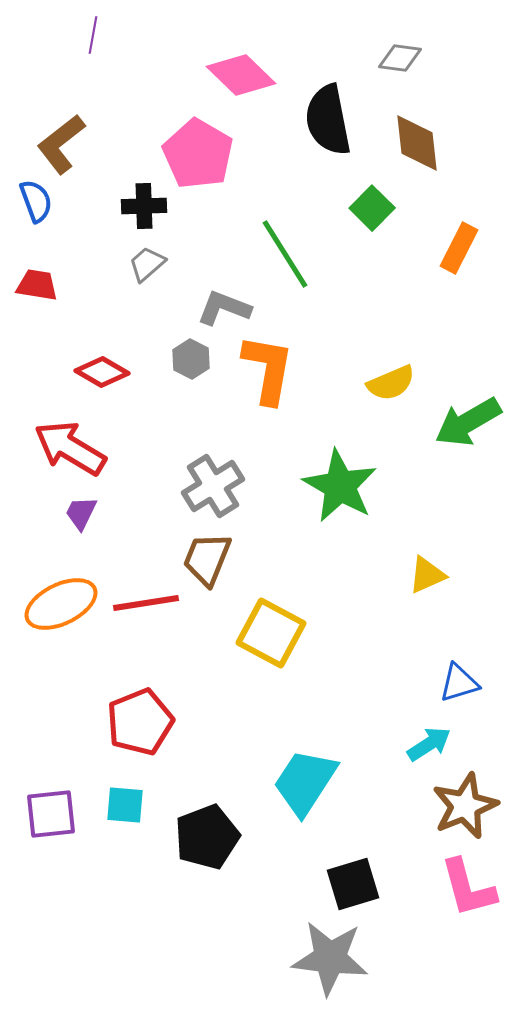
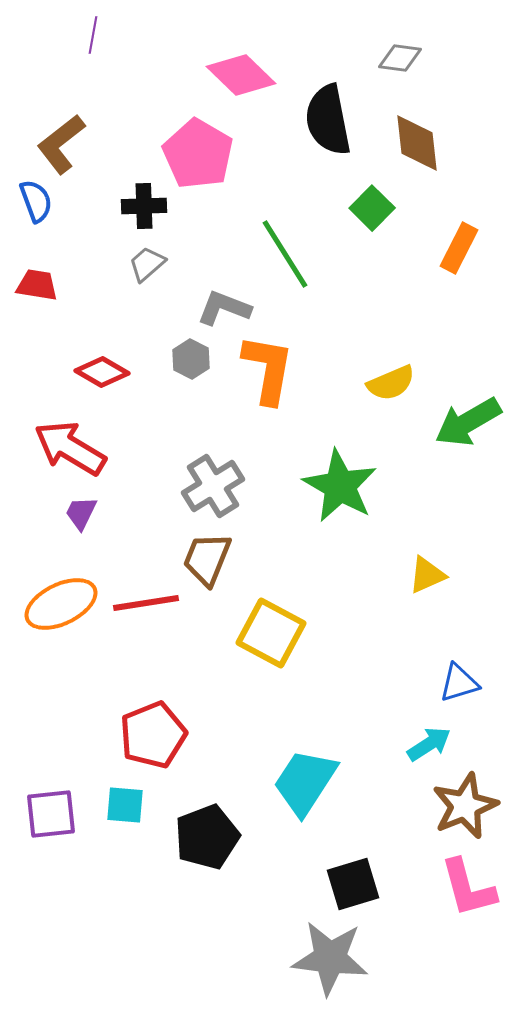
red pentagon: moved 13 px right, 13 px down
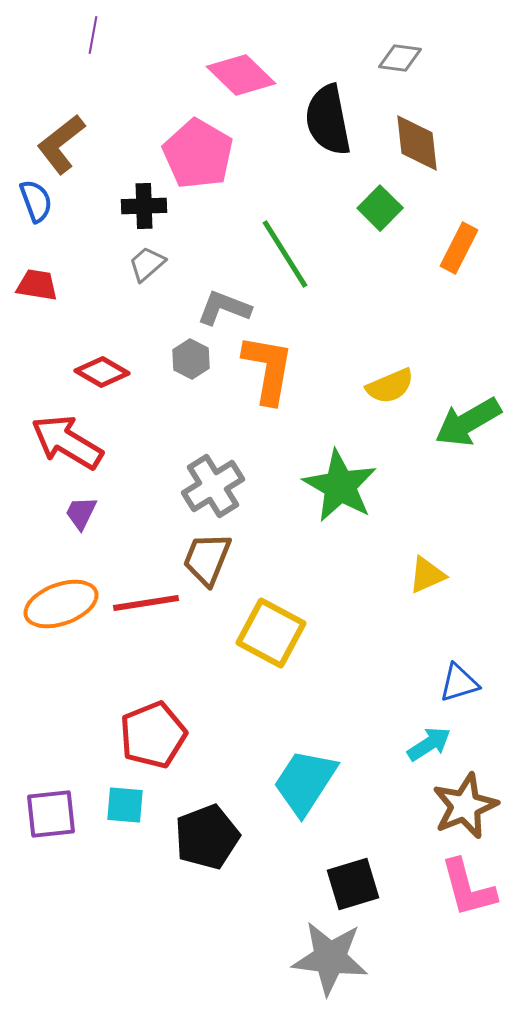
green square: moved 8 px right
yellow semicircle: moved 1 px left, 3 px down
red arrow: moved 3 px left, 6 px up
orange ellipse: rotated 6 degrees clockwise
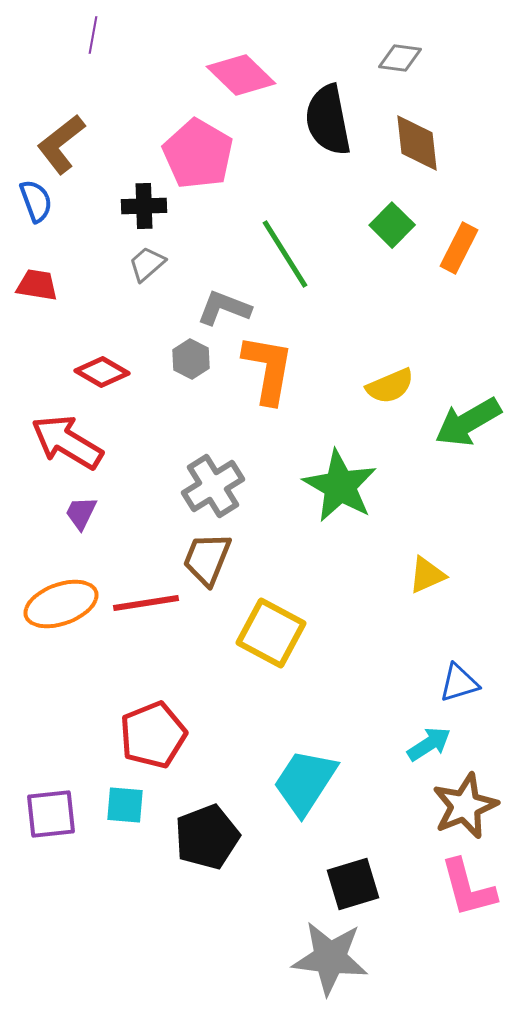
green square: moved 12 px right, 17 px down
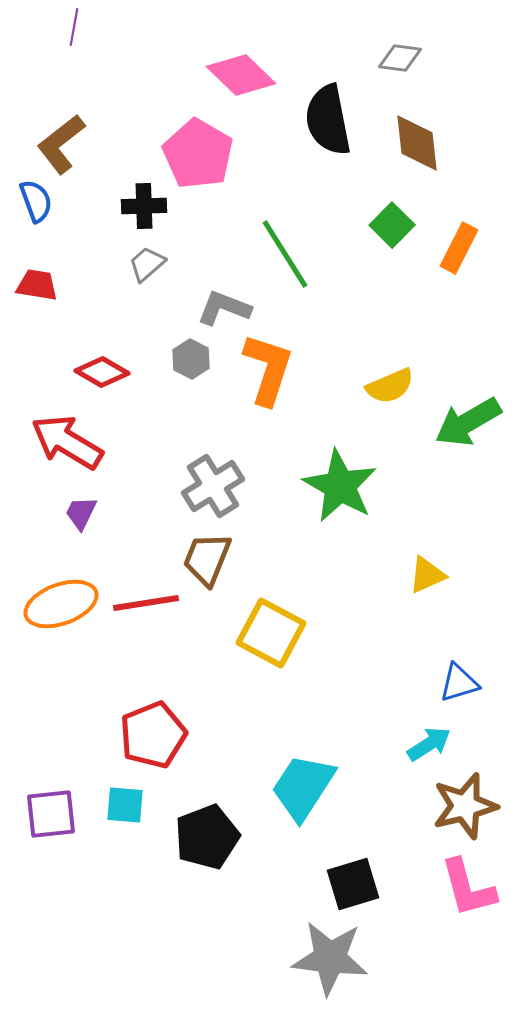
purple line: moved 19 px left, 8 px up
orange L-shape: rotated 8 degrees clockwise
cyan trapezoid: moved 2 px left, 5 px down
brown star: rotated 8 degrees clockwise
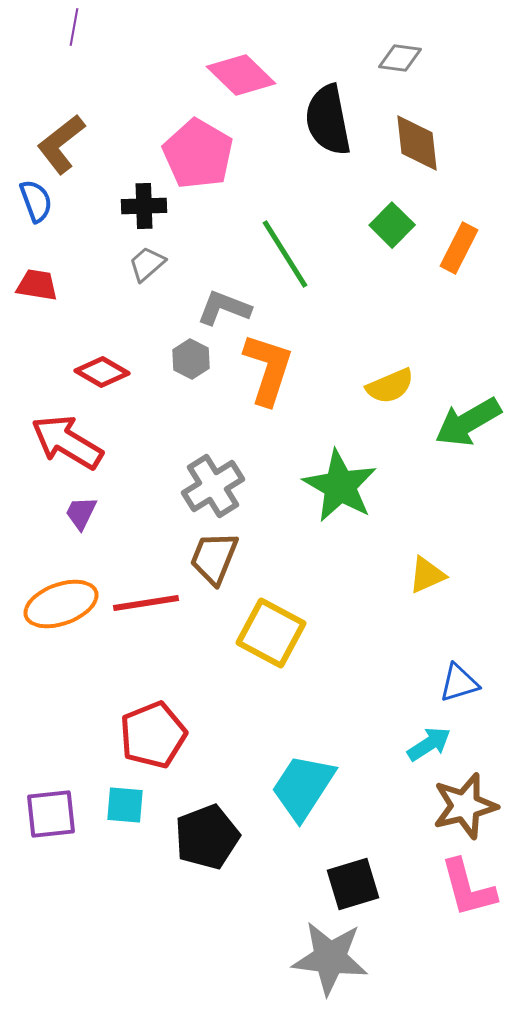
brown trapezoid: moved 7 px right, 1 px up
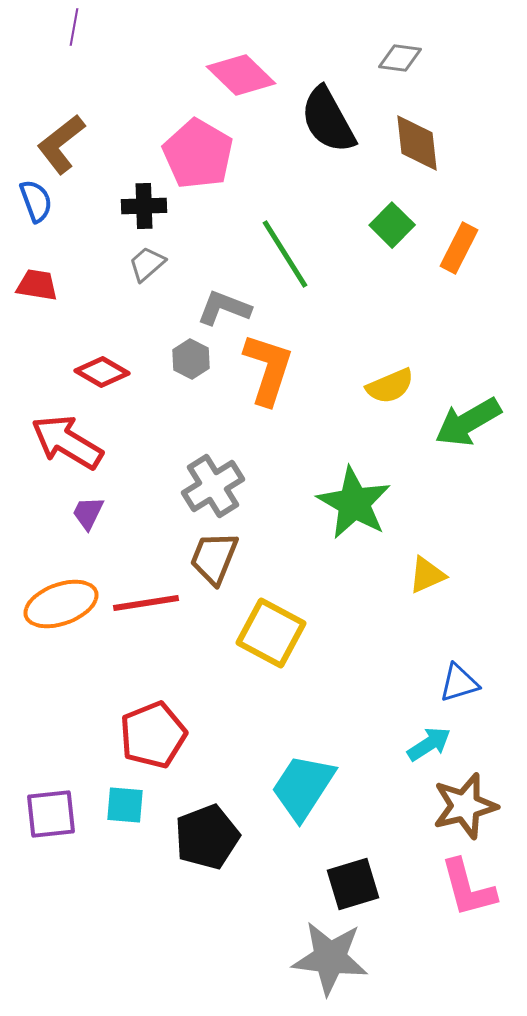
black semicircle: rotated 18 degrees counterclockwise
green star: moved 14 px right, 17 px down
purple trapezoid: moved 7 px right
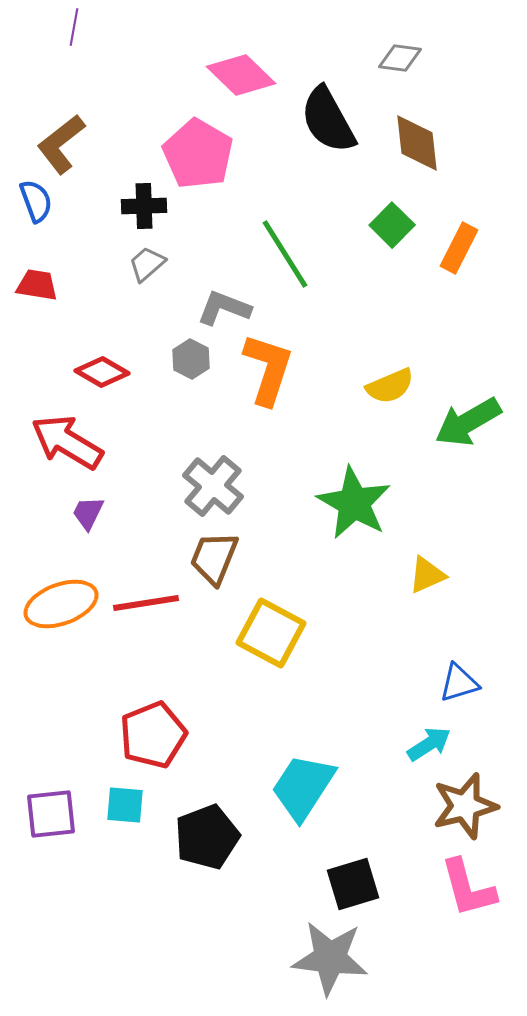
gray cross: rotated 18 degrees counterclockwise
